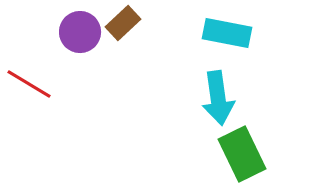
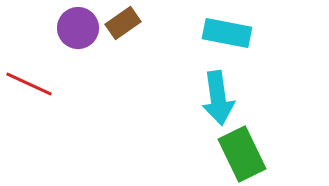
brown rectangle: rotated 8 degrees clockwise
purple circle: moved 2 px left, 4 px up
red line: rotated 6 degrees counterclockwise
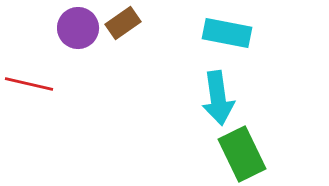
red line: rotated 12 degrees counterclockwise
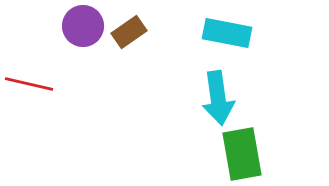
brown rectangle: moved 6 px right, 9 px down
purple circle: moved 5 px right, 2 px up
green rectangle: rotated 16 degrees clockwise
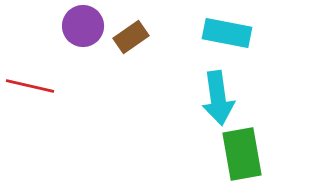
brown rectangle: moved 2 px right, 5 px down
red line: moved 1 px right, 2 px down
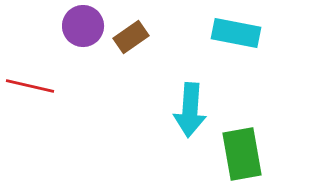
cyan rectangle: moved 9 px right
cyan arrow: moved 28 px left, 12 px down; rotated 12 degrees clockwise
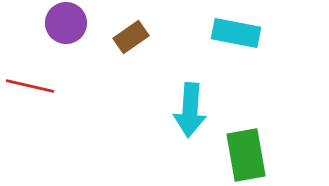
purple circle: moved 17 px left, 3 px up
green rectangle: moved 4 px right, 1 px down
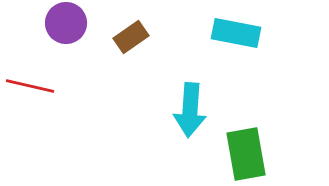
green rectangle: moved 1 px up
